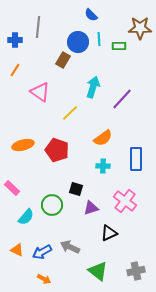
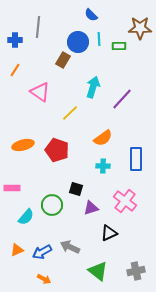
pink rectangle: rotated 42 degrees counterclockwise
orange triangle: rotated 48 degrees counterclockwise
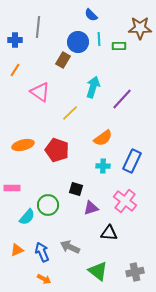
blue rectangle: moved 4 px left, 2 px down; rotated 25 degrees clockwise
green circle: moved 4 px left
cyan semicircle: moved 1 px right
black triangle: rotated 30 degrees clockwise
blue arrow: rotated 96 degrees clockwise
gray cross: moved 1 px left, 1 px down
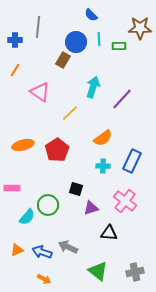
blue circle: moved 2 px left
red pentagon: rotated 20 degrees clockwise
gray arrow: moved 2 px left
blue arrow: rotated 48 degrees counterclockwise
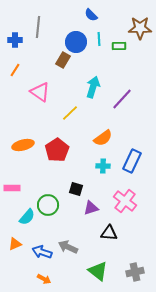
orange triangle: moved 2 px left, 6 px up
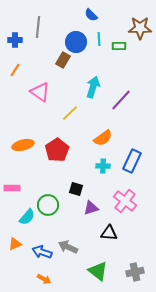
purple line: moved 1 px left, 1 px down
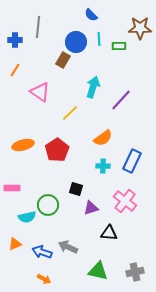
cyan semicircle: rotated 36 degrees clockwise
green triangle: rotated 25 degrees counterclockwise
